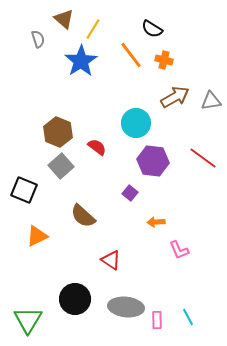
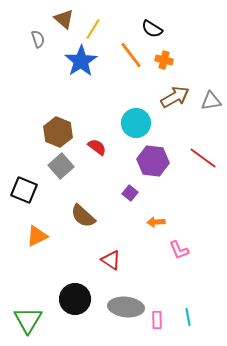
cyan line: rotated 18 degrees clockwise
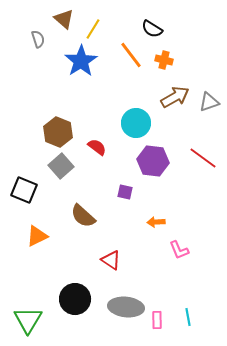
gray triangle: moved 2 px left, 1 px down; rotated 10 degrees counterclockwise
purple square: moved 5 px left, 1 px up; rotated 28 degrees counterclockwise
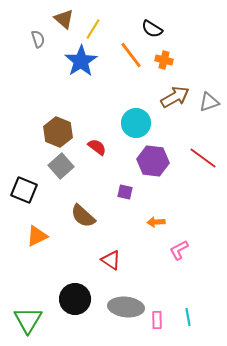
pink L-shape: rotated 85 degrees clockwise
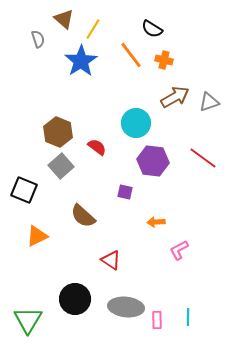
cyan line: rotated 12 degrees clockwise
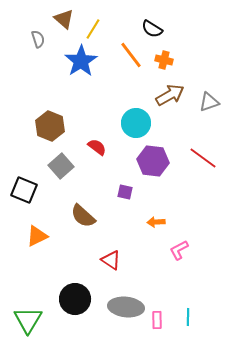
brown arrow: moved 5 px left, 2 px up
brown hexagon: moved 8 px left, 6 px up
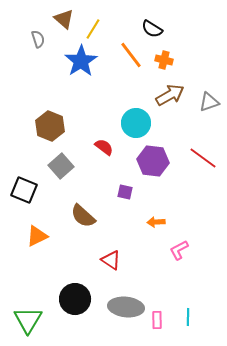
red semicircle: moved 7 px right
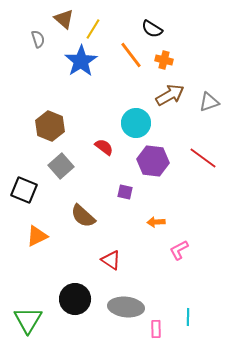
pink rectangle: moved 1 px left, 9 px down
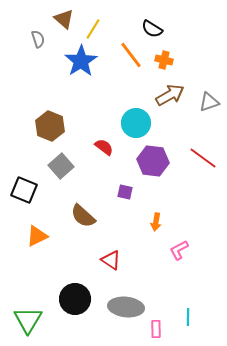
orange arrow: rotated 78 degrees counterclockwise
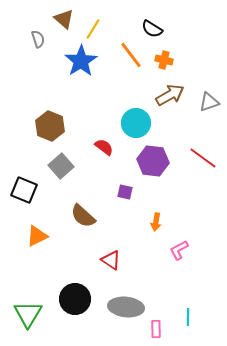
green triangle: moved 6 px up
